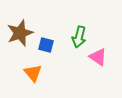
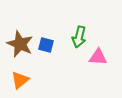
brown star: moved 11 px down; rotated 28 degrees counterclockwise
pink triangle: rotated 30 degrees counterclockwise
orange triangle: moved 13 px left, 7 px down; rotated 30 degrees clockwise
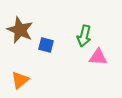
green arrow: moved 5 px right, 1 px up
brown star: moved 14 px up
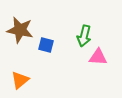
brown star: rotated 12 degrees counterclockwise
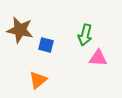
green arrow: moved 1 px right, 1 px up
pink triangle: moved 1 px down
orange triangle: moved 18 px right
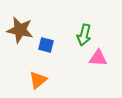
green arrow: moved 1 px left
